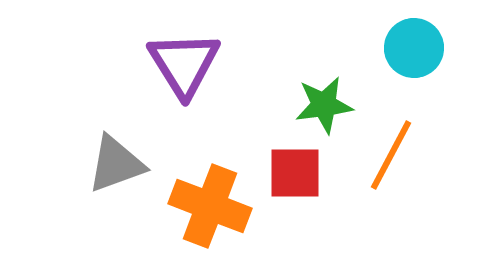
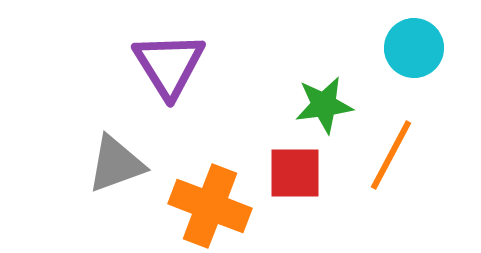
purple triangle: moved 15 px left, 1 px down
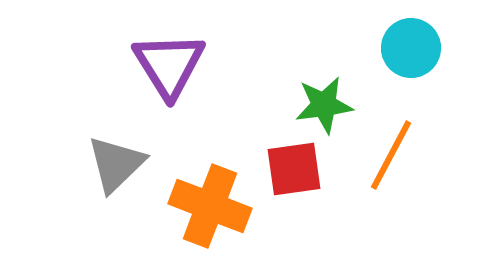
cyan circle: moved 3 px left
gray triangle: rotated 24 degrees counterclockwise
red square: moved 1 px left, 4 px up; rotated 8 degrees counterclockwise
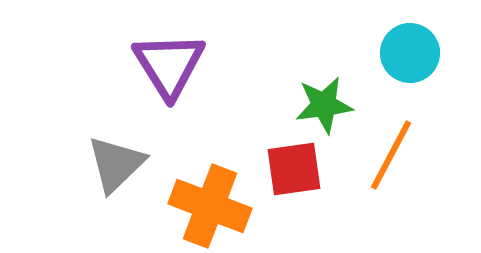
cyan circle: moved 1 px left, 5 px down
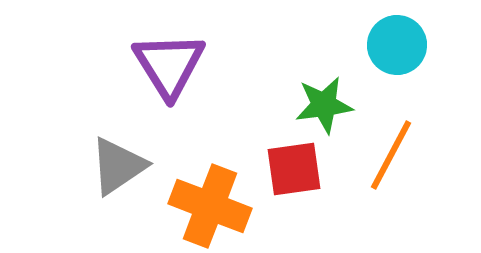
cyan circle: moved 13 px left, 8 px up
gray triangle: moved 2 px right, 2 px down; rotated 10 degrees clockwise
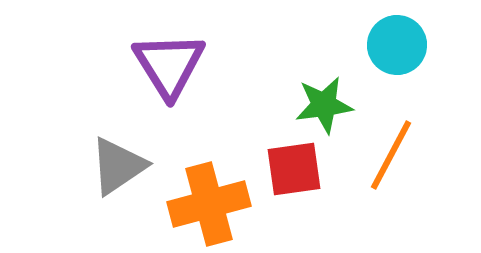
orange cross: moved 1 px left, 2 px up; rotated 36 degrees counterclockwise
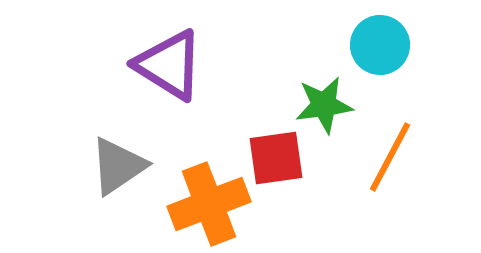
cyan circle: moved 17 px left
purple triangle: rotated 26 degrees counterclockwise
orange line: moved 1 px left, 2 px down
red square: moved 18 px left, 11 px up
orange cross: rotated 6 degrees counterclockwise
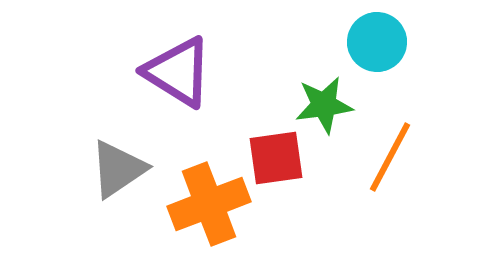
cyan circle: moved 3 px left, 3 px up
purple triangle: moved 9 px right, 7 px down
gray triangle: moved 3 px down
